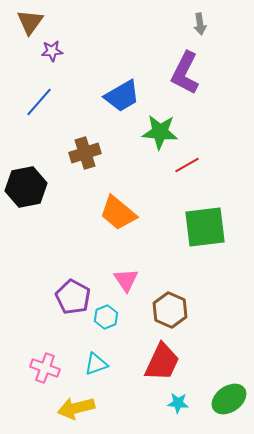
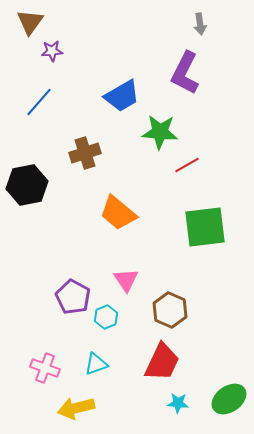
black hexagon: moved 1 px right, 2 px up
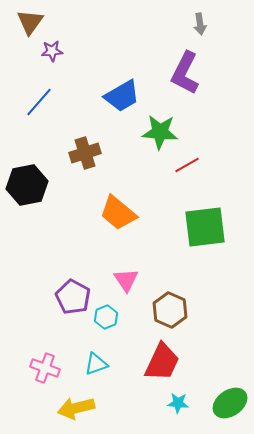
green ellipse: moved 1 px right, 4 px down
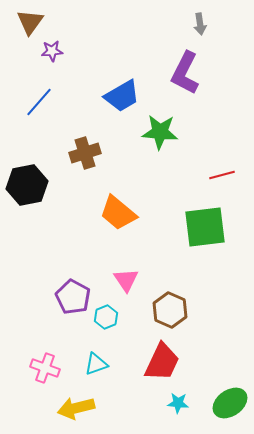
red line: moved 35 px right, 10 px down; rotated 15 degrees clockwise
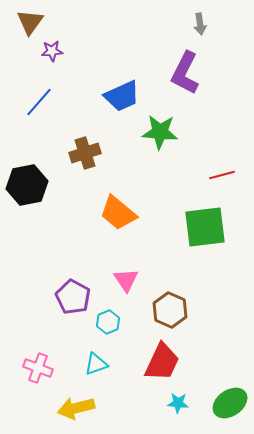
blue trapezoid: rotated 6 degrees clockwise
cyan hexagon: moved 2 px right, 5 px down
pink cross: moved 7 px left
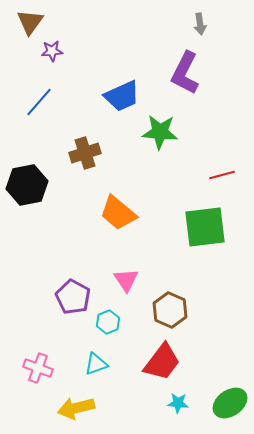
red trapezoid: rotated 12 degrees clockwise
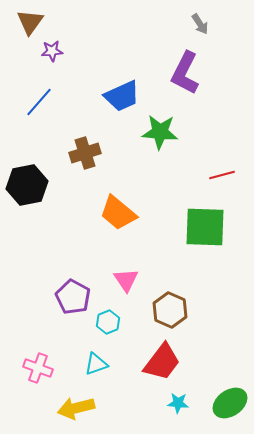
gray arrow: rotated 25 degrees counterclockwise
green square: rotated 9 degrees clockwise
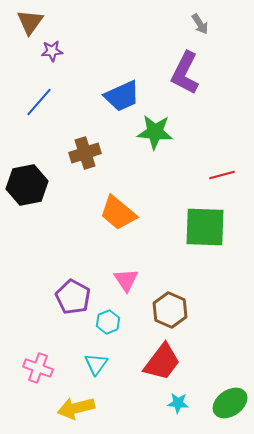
green star: moved 5 px left
cyan triangle: rotated 35 degrees counterclockwise
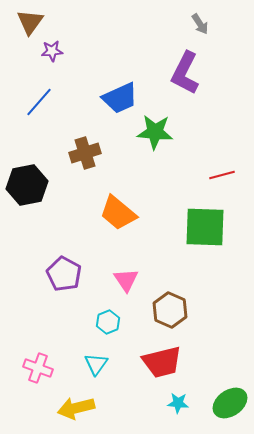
blue trapezoid: moved 2 px left, 2 px down
purple pentagon: moved 9 px left, 23 px up
red trapezoid: rotated 39 degrees clockwise
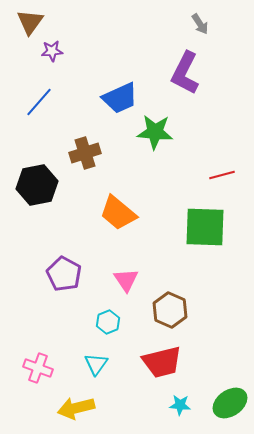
black hexagon: moved 10 px right
cyan star: moved 2 px right, 2 px down
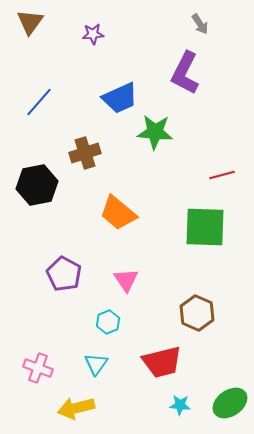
purple star: moved 41 px right, 17 px up
brown hexagon: moved 27 px right, 3 px down
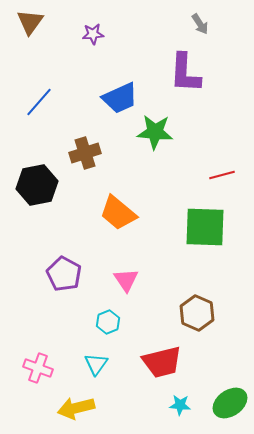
purple L-shape: rotated 24 degrees counterclockwise
